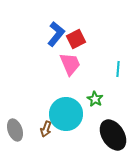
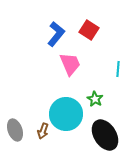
red square: moved 13 px right, 9 px up; rotated 30 degrees counterclockwise
brown arrow: moved 3 px left, 2 px down
black ellipse: moved 8 px left
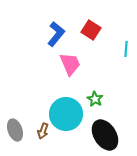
red square: moved 2 px right
cyan line: moved 8 px right, 20 px up
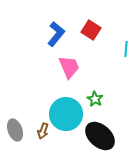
pink trapezoid: moved 1 px left, 3 px down
black ellipse: moved 5 px left, 1 px down; rotated 16 degrees counterclockwise
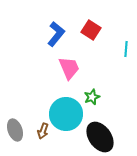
pink trapezoid: moved 1 px down
green star: moved 3 px left, 2 px up; rotated 21 degrees clockwise
black ellipse: moved 1 px down; rotated 12 degrees clockwise
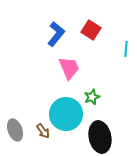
brown arrow: rotated 56 degrees counterclockwise
black ellipse: rotated 24 degrees clockwise
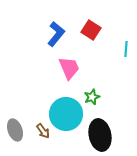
black ellipse: moved 2 px up
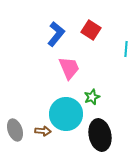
brown arrow: rotated 49 degrees counterclockwise
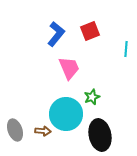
red square: moved 1 px left, 1 px down; rotated 36 degrees clockwise
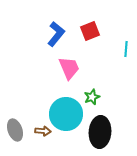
black ellipse: moved 3 px up; rotated 16 degrees clockwise
